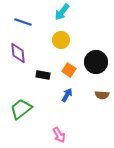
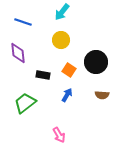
green trapezoid: moved 4 px right, 6 px up
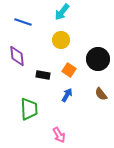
purple diamond: moved 1 px left, 3 px down
black circle: moved 2 px right, 3 px up
brown semicircle: moved 1 px left, 1 px up; rotated 48 degrees clockwise
green trapezoid: moved 4 px right, 6 px down; rotated 125 degrees clockwise
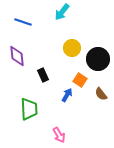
yellow circle: moved 11 px right, 8 px down
orange square: moved 11 px right, 10 px down
black rectangle: rotated 56 degrees clockwise
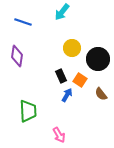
purple diamond: rotated 15 degrees clockwise
black rectangle: moved 18 px right, 1 px down
green trapezoid: moved 1 px left, 2 px down
